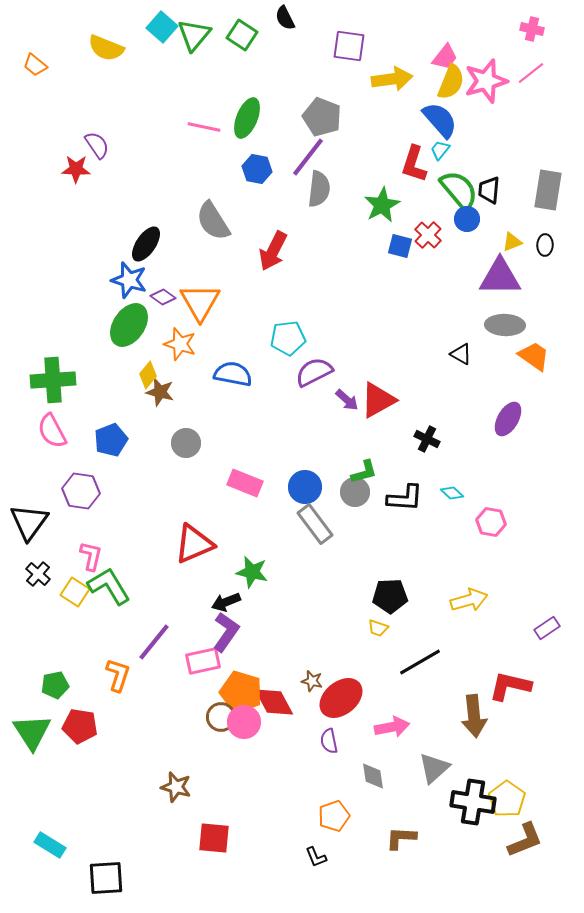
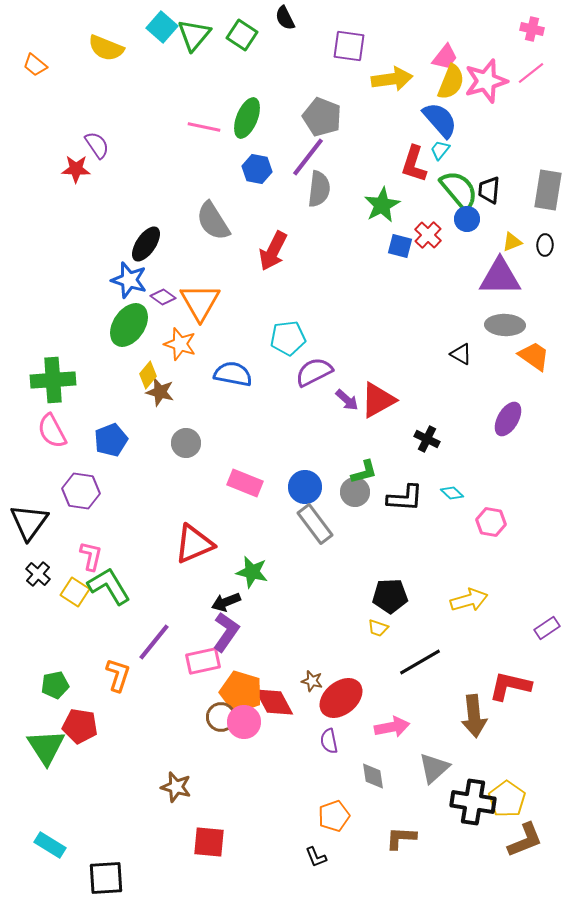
green triangle at (32, 732): moved 14 px right, 15 px down
red square at (214, 838): moved 5 px left, 4 px down
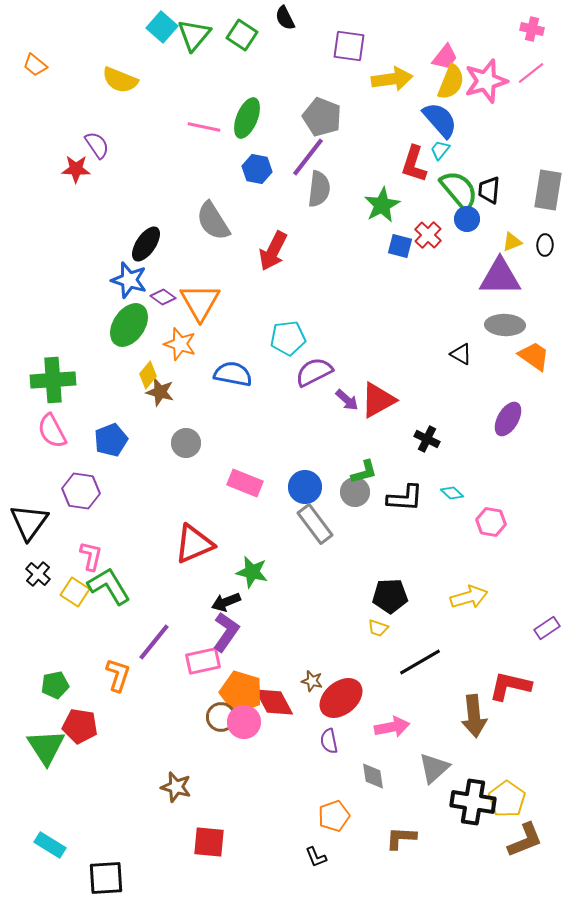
yellow semicircle at (106, 48): moved 14 px right, 32 px down
yellow arrow at (469, 600): moved 3 px up
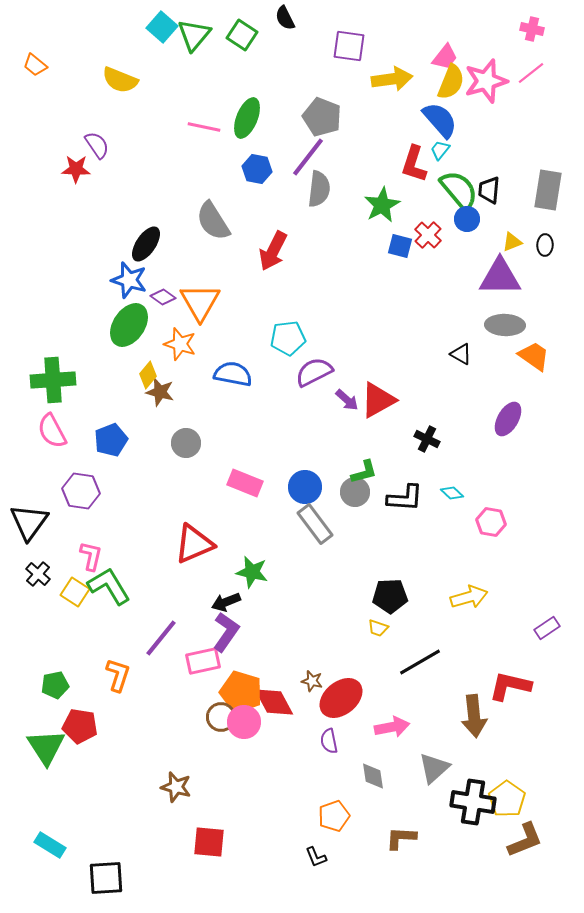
purple line at (154, 642): moved 7 px right, 4 px up
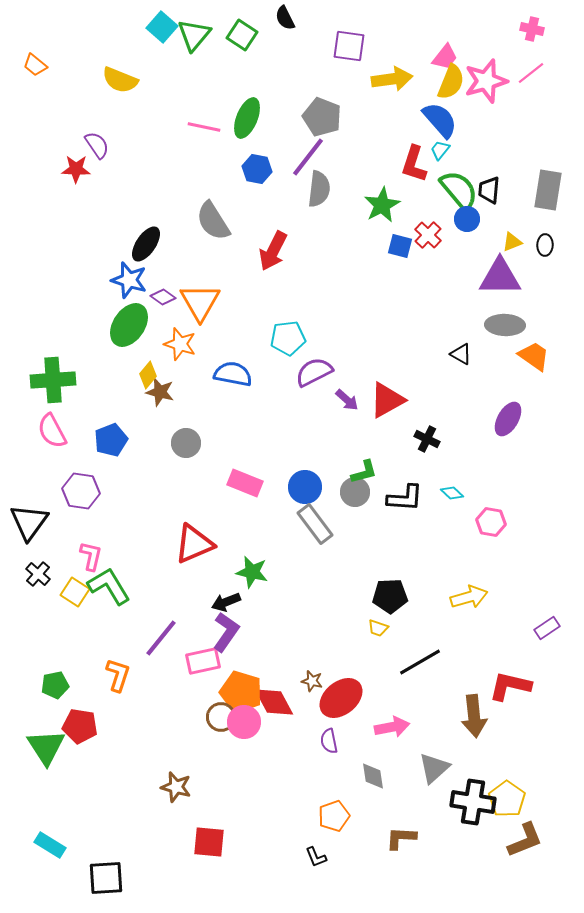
red triangle at (378, 400): moved 9 px right
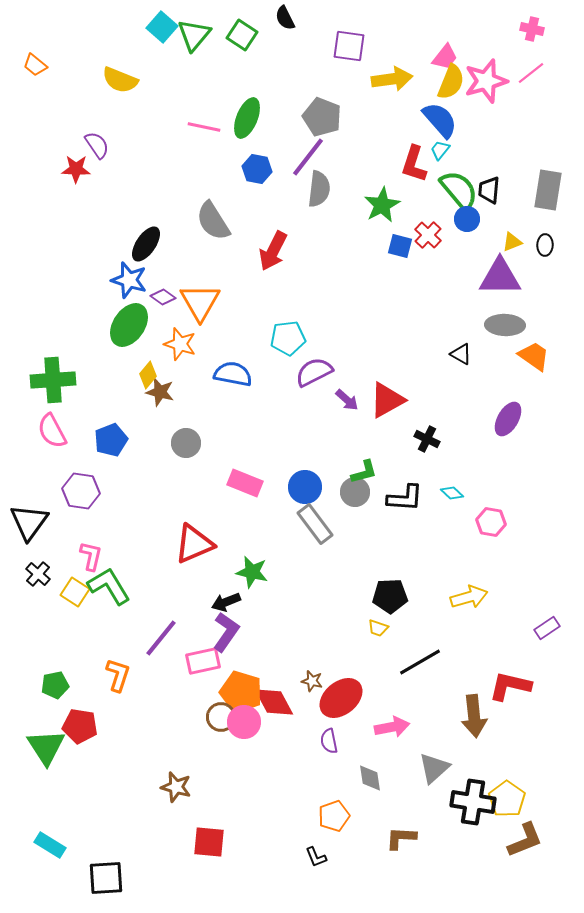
gray diamond at (373, 776): moved 3 px left, 2 px down
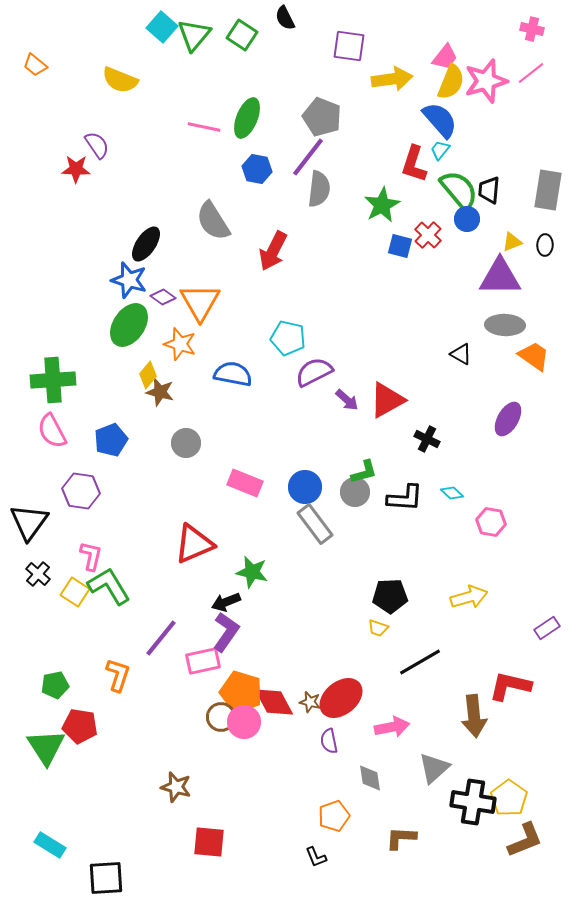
cyan pentagon at (288, 338): rotated 20 degrees clockwise
brown star at (312, 681): moved 2 px left, 21 px down
yellow pentagon at (507, 799): moved 2 px right, 1 px up
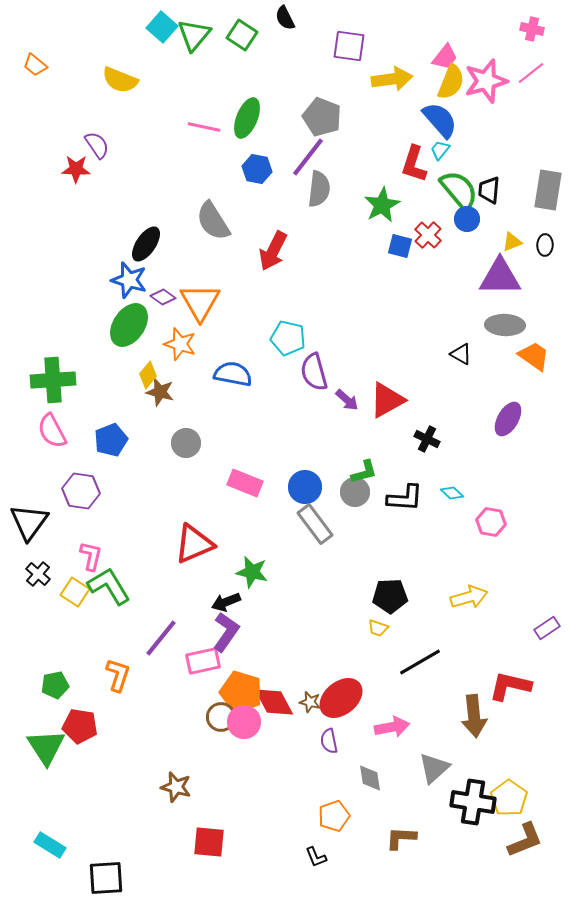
purple semicircle at (314, 372): rotated 78 degrees counterclockwise
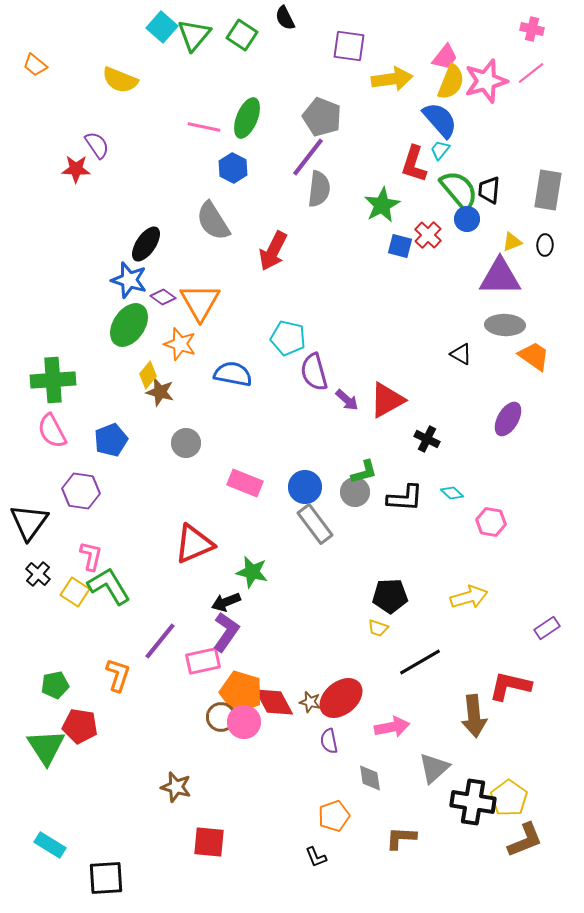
blue hexagon at (257, 169): moved 24 px left, 1 px up; rotated 16 degrees clockwise
purple line at (161, 638): moved 1 px left, 3 px down
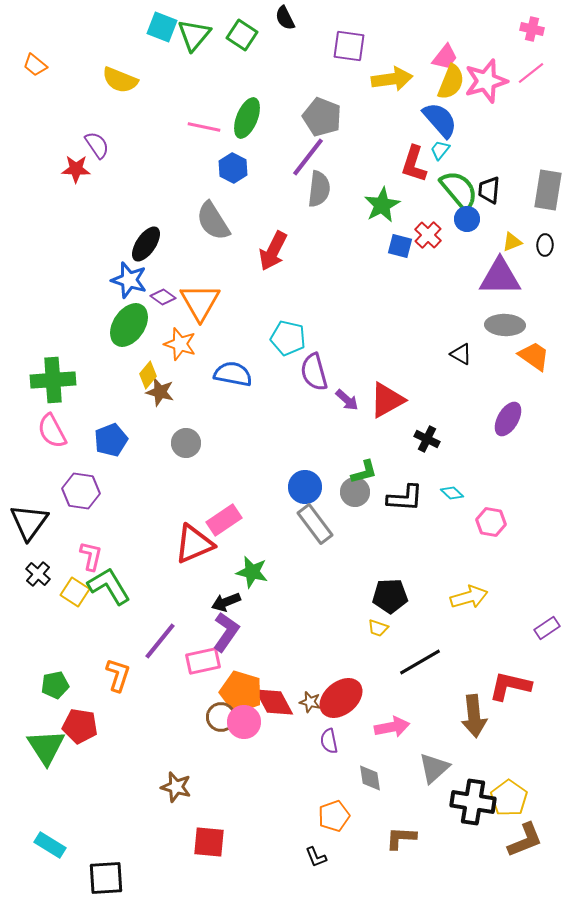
cyan square at (162, 27): rotated 20 degrees counterclockwise
pink rectangle at (245, 483): moved 21 px left, 37 px down; rotated 56 degrees counterclockwise
